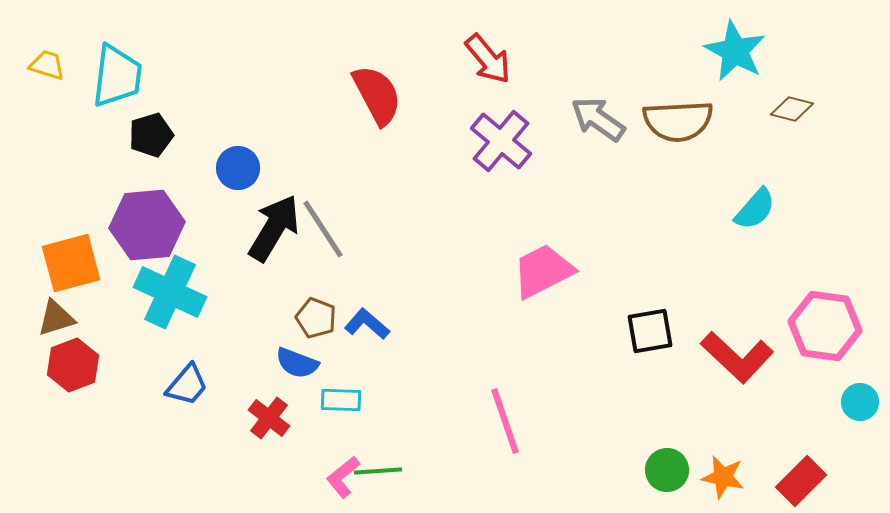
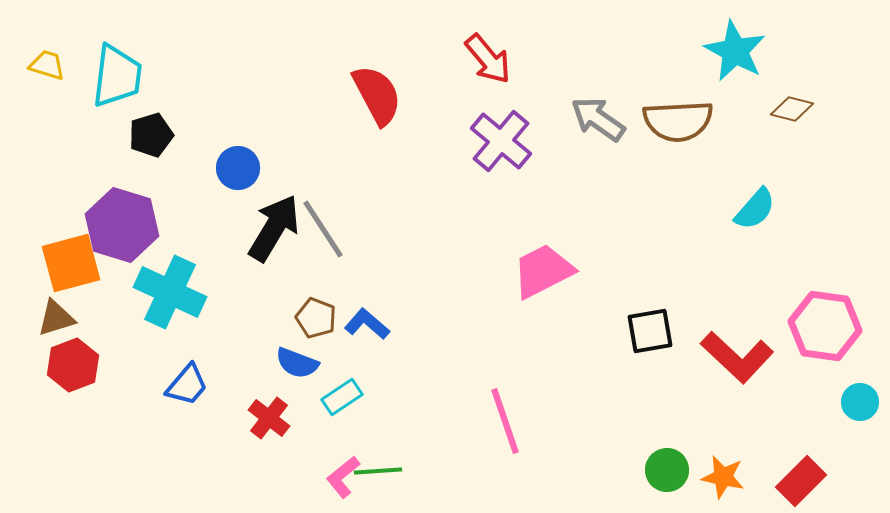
purple hexagon: moved 25 px left; rotated 22 degrees clockwise
cyan rectangle: moved 1 px right, 3 px up; rotated 36 degrees counterclockwise
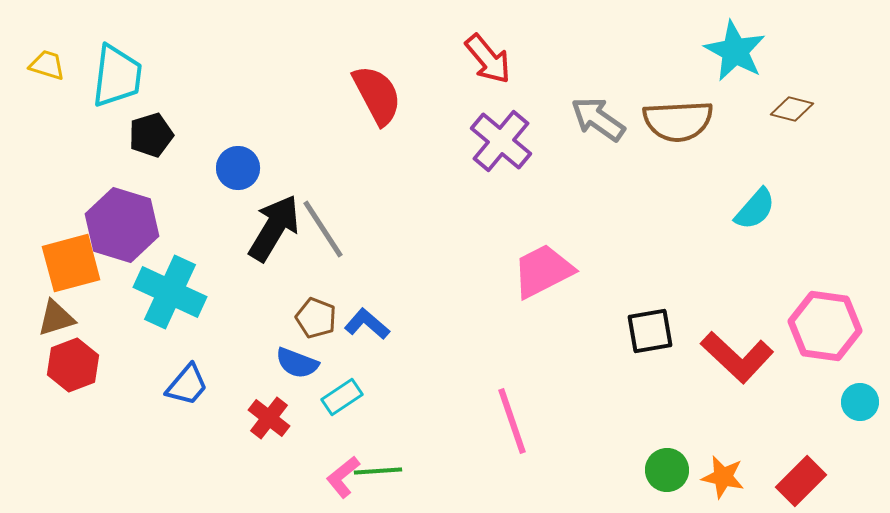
pink line: moved 7 px right
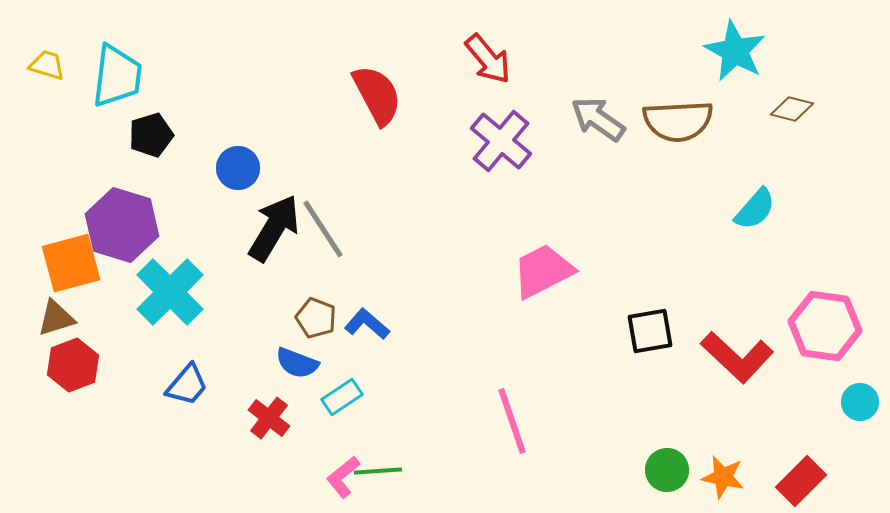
cyan cross: rotated 20 degrees clockwise
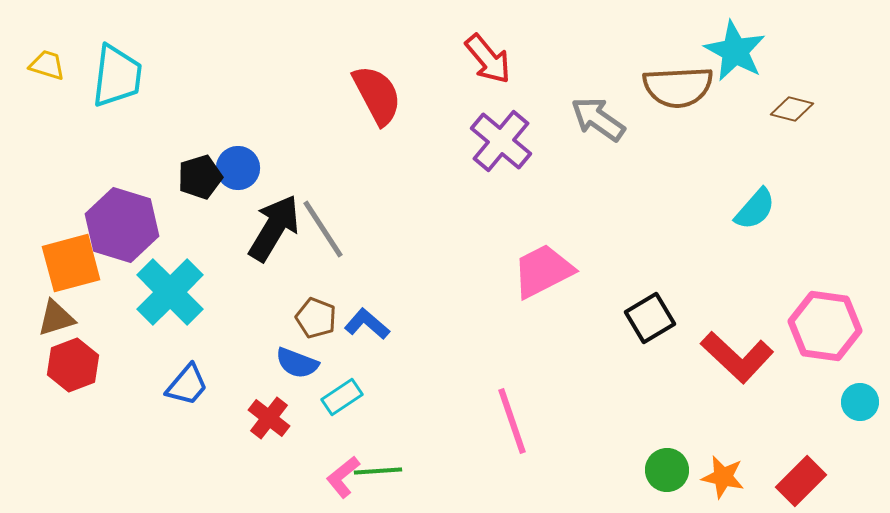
brown semicircle: moved 34 px up
black pentagon: moved 49 px right, 42 px down
black square: moved 13 px up; rotated 21 degrees counterclockwise
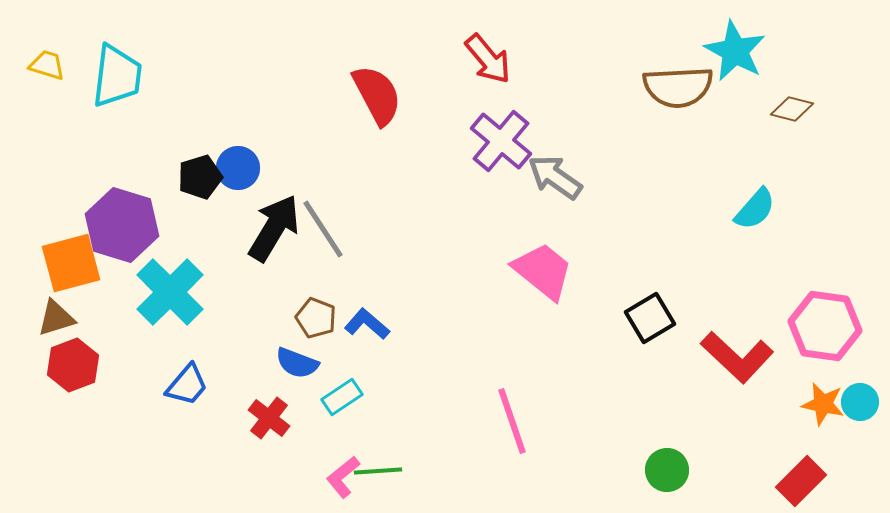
gray arrow: moved 43 px left, 58 px down
pink trapezoid: rotated 66 degrees clockwise
orange star: moved 100 px right, 73 px up
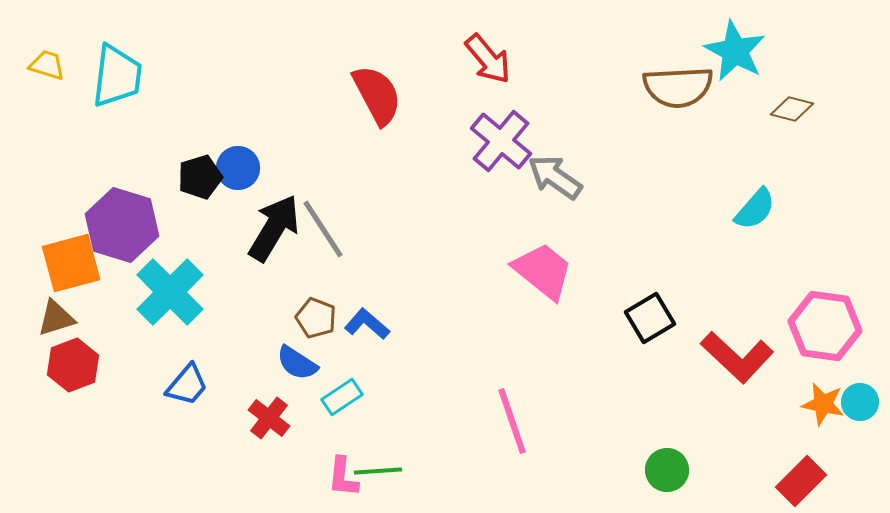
blue semicircle: rotated 12 degrees clockwise
pink L-shape: rotated 45 degrees counterclockwise
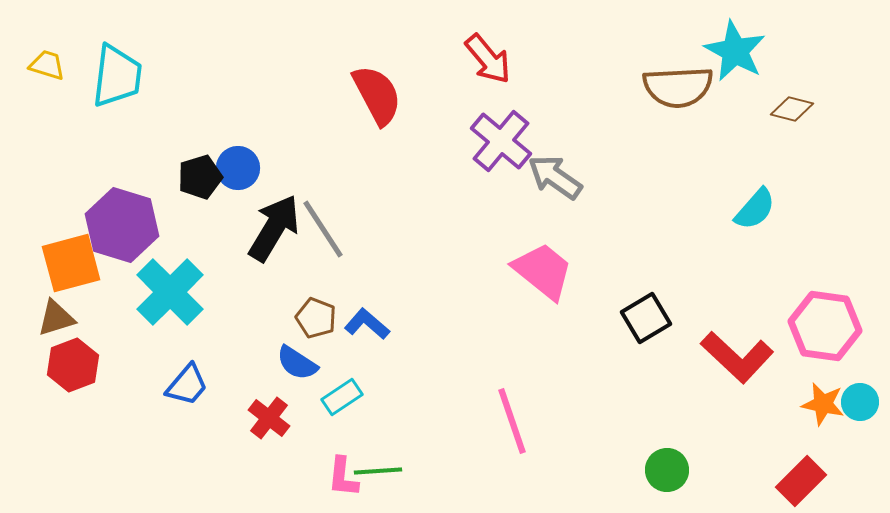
black square: moved 4 px left
